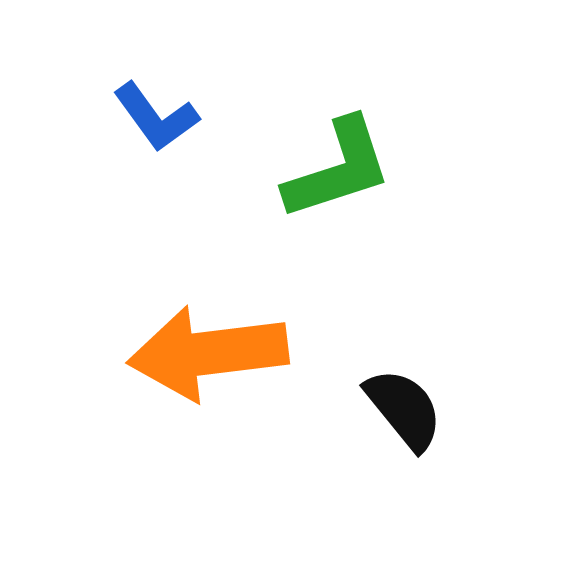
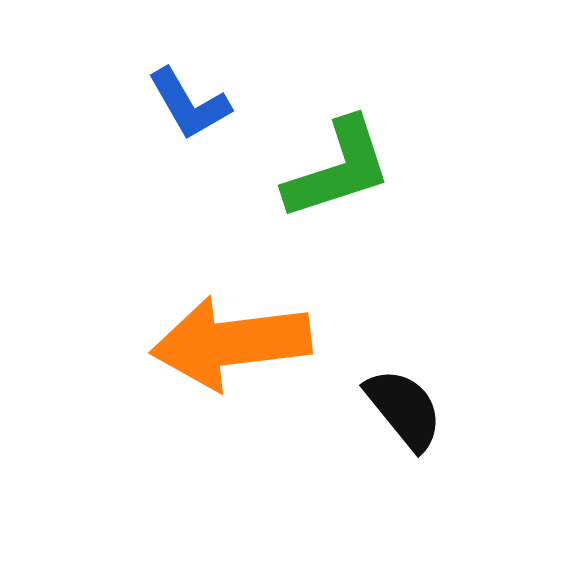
blue L-shape: moved 33 px right, 13 px up; rotated 6 degrees clockwise
orange arrow: moved 23 px right, 10 px up
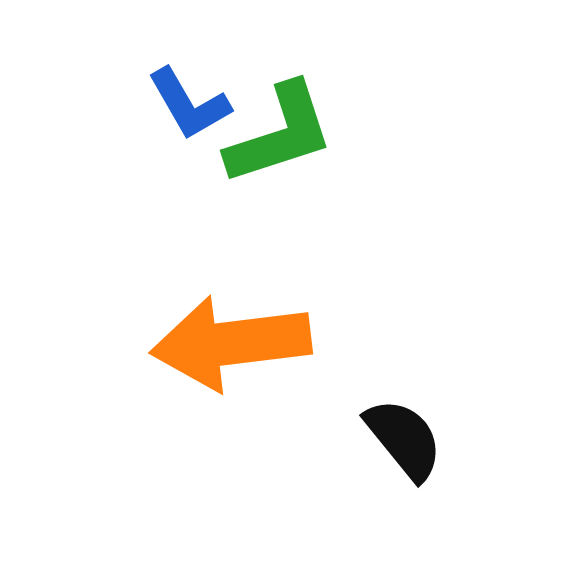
green L-shape: moved 58 px left, 35 px up
black semicircle: moved 30 px down
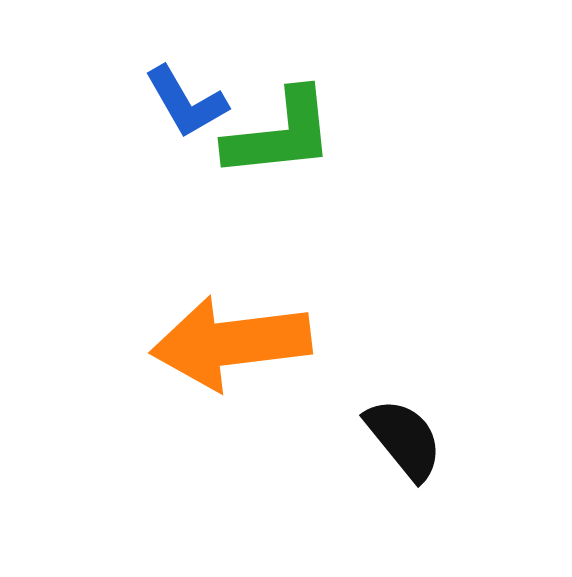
blue L-shape: moved 3 px left, 2 px up
green L-shape: rotated 12 degrees clockwise
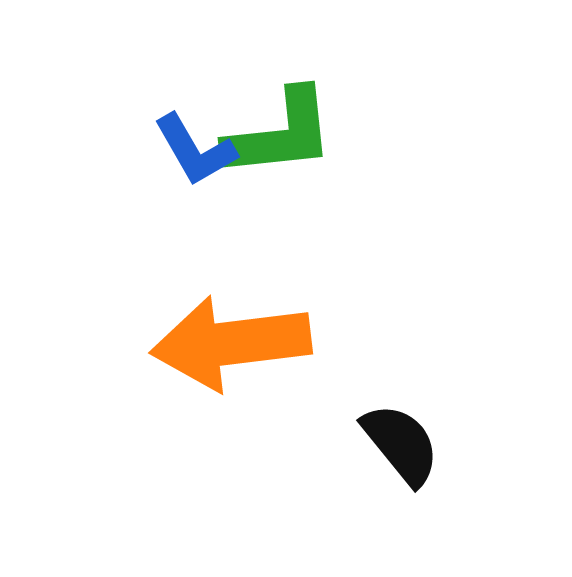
blue L-shape: moved 9 px right, 48 px down
black semicircle: moved 3 px left, 5 px down
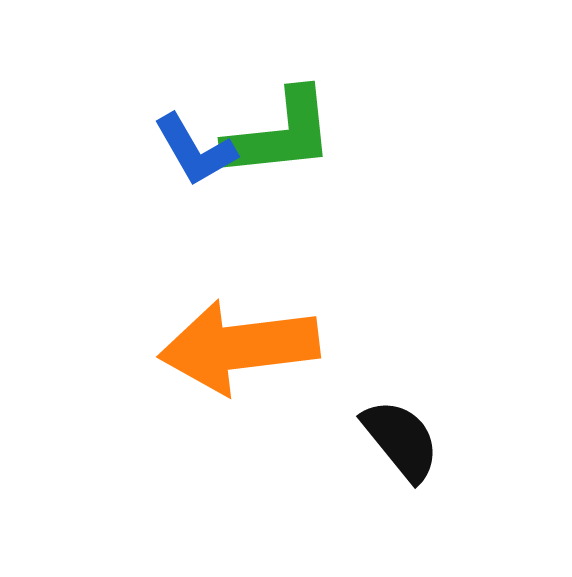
orange arrow: moved 8 px right, 4 px down
black semicircle: moved 4 px up
